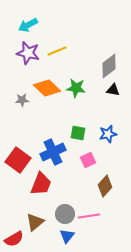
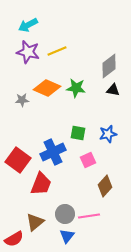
purple star: moved 1 px up
orange diamond: rotated 20 degrees counterclockwise
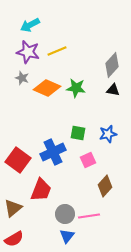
cyan arrow: moved 2 px right
gray diamond: moved 3 px right, 1 px up; rotated 10 degrees counterclockwise
gray star: moved 22 px up; rotated 24 degrees clockwise
red trapezoid: moved 6 px down
brown triangle: moved 22 px left, 14 px up
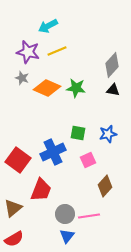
cyan arrow: moved 18 px right, 1 px down
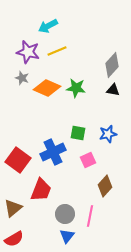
pink line: moved 1 px right; rotated 70 degrees counterclockwise
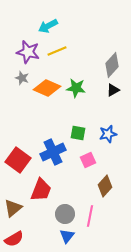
black triangle: rotated 40 degrees counterclockwise
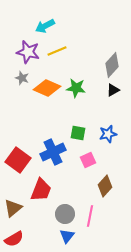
cyan arrow: moved 3 px left
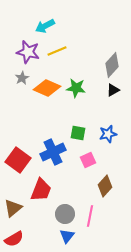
gray star: rotated 24 degrees clockwise
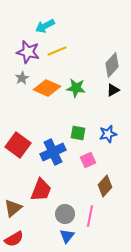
red square: moved 15 px up
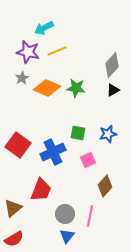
cyan arrow: moved 1 px left, 2 px down
